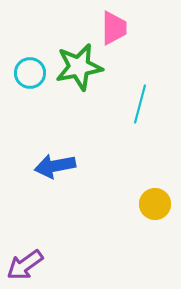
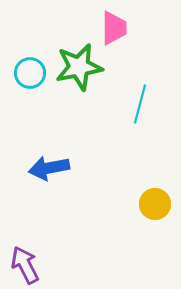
blue arrow: moved 6 px left, 2 px down
purple arrow: rotated 99 degrees clockwise
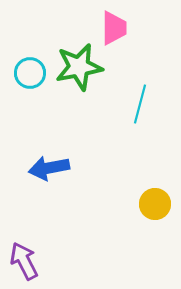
purple arrow: moved 1 px left, 4 px up
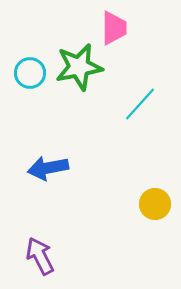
cyan line: rotated 27 degrees clockwise
blue arrow: moved 1 px left
purple arrow: moved 16 px right, 5 px up
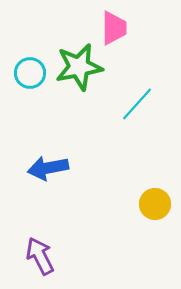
cyan line: moved 3 px left
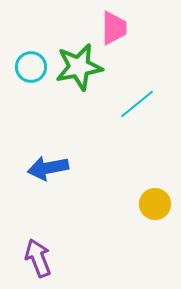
cyan circle: moved 1 px right, 6 px up
cyan line: rotated 9 degrees clockwise
purple arrow: moved 2 px left, 2 px down; rotated 6 degrees clockwise
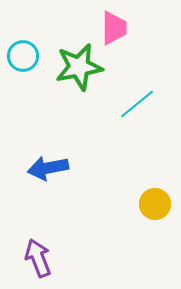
cyan circle: moved 8 px left, 11 px up
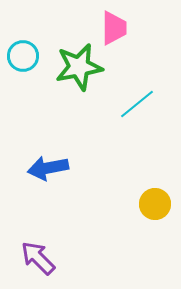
purple arrow: rotated 24 degrees counterclockwise
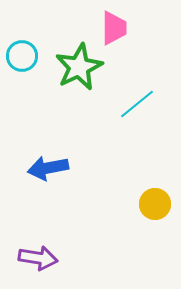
cyan circle: moved 1 px left
green star: rotated 15 degrees counterclockwise
purple arrow: rotated 144 degrees clockwise
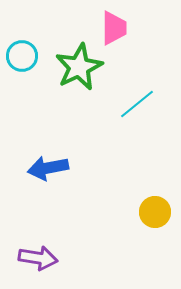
yellow circle: moved 8 px down
